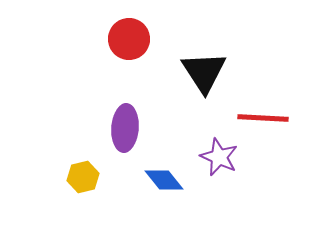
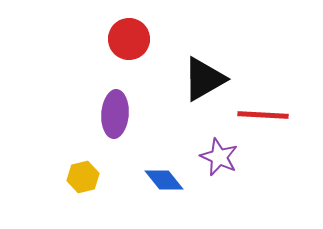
black triangle: moved 7 px down; rotated 33 degrees clockwise
red line: moved 3 px up
purple ellipse: moved 10 px left, 14 px up
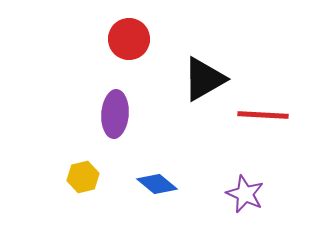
purple star: moved 26 px right, 37 px down
blue diamond: moved 7 px left, 4 px down; rotated 12 degrees counterclockwise
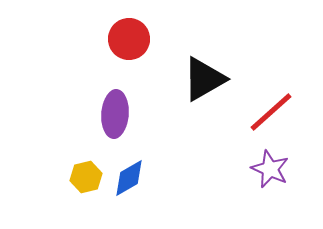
red line: moved 8 px right, 3 px up; rotated 45 degrees counterclockwise
yellow hexagon: moved 3 px right
blue diamond: moved 28 px left, 6 px up; rotated 69 degrees counterclockwise
purple star: moved 25 px right, 25 px up
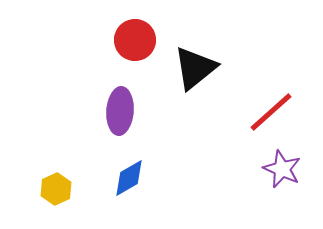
red circle: moved 6 px right, 1 px down
black triangle: moved 9 px left, 11 px up; rotated 9 degrees counterclockwise
purple ellipse: moved 5 px right, 3 px up
purple star: moved 12 px right
yellow hexagon: moved 30 px left, 12 px down; rotated 12 degrees counterclockwise
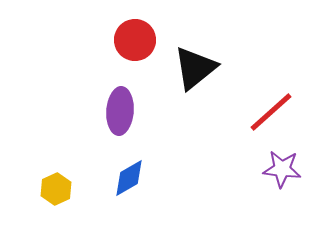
purple star: rotated 18 degrees counterclockwise
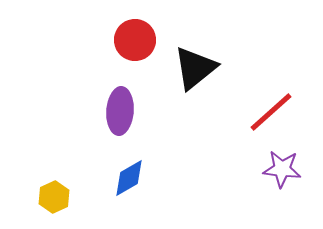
yellow hexagon: moved 2 px left, 8 px down
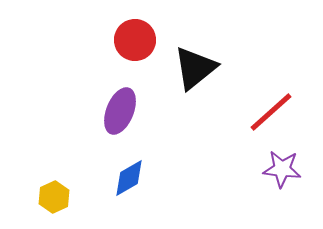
purple ellipse: rotated 18 degrees clockwise
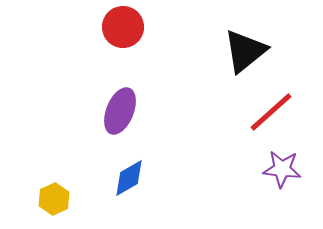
red circle: moved 12 px left, 13 px up
black triangle: moved 50 px right, 17 px up
yellow hexagon: moved 2 px down
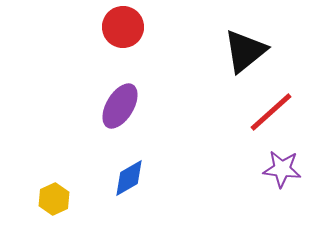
purple ellipse: moved 5 px up; rotated 9 degrees clockwise
